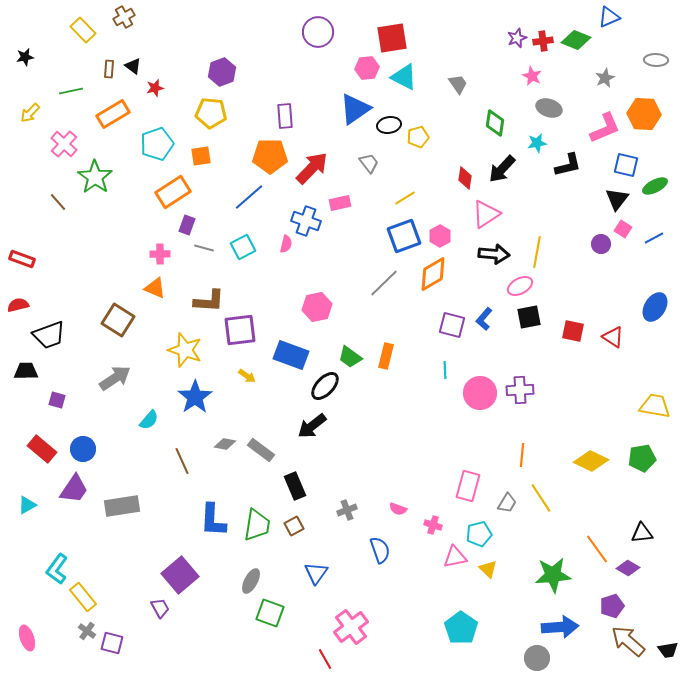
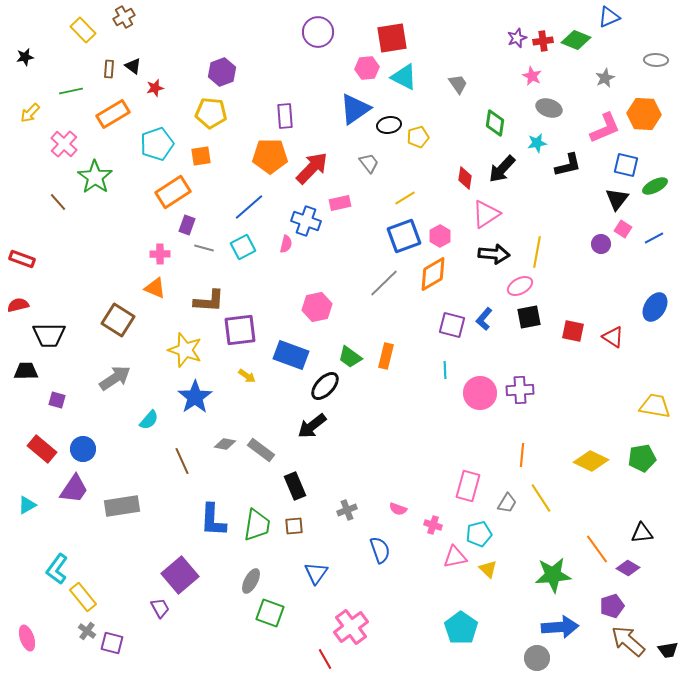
blue line at (249, 197): moved 10 px down
black trapezoid at (49, 335): rotated 20 degrees clockwise
brown square at (294, 526): rotated 24 degrees clockwise
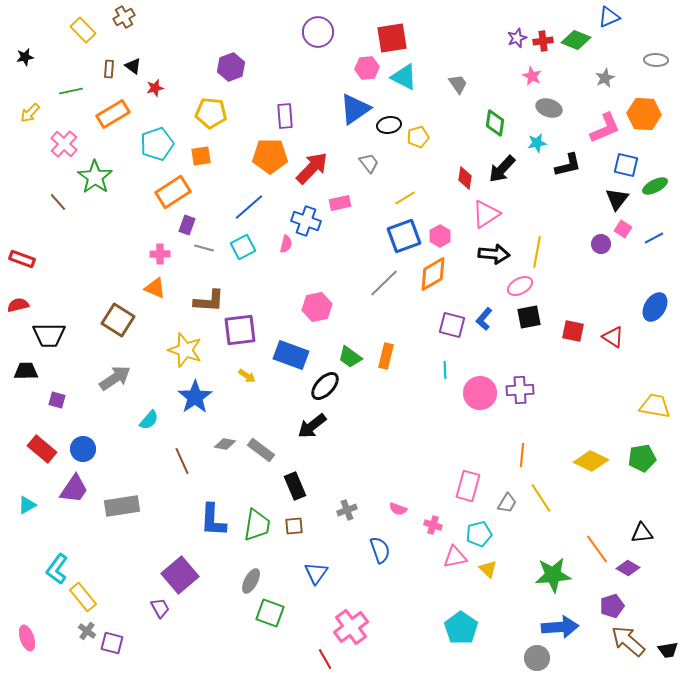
purple hexagon at (222, 72): moved 9 px right, 5 px up
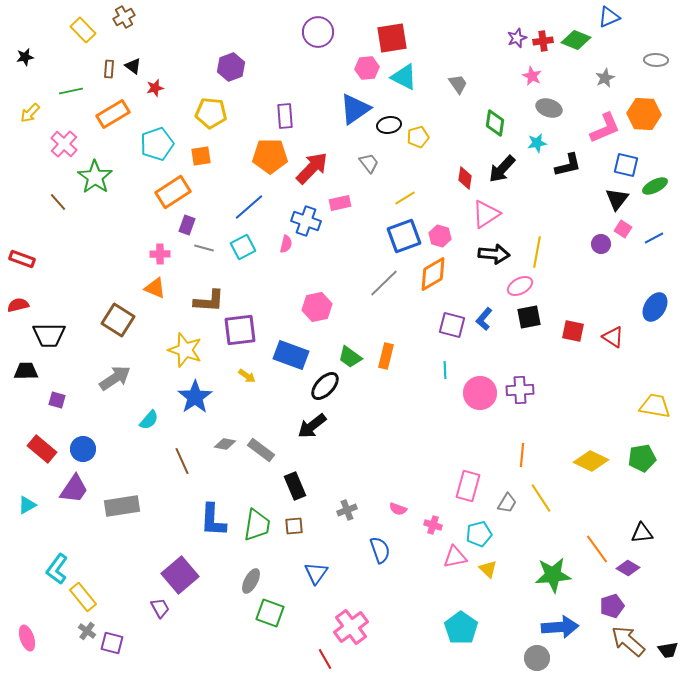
pink hexagon at (440, 236): rotated 15 degrees counterclockwise
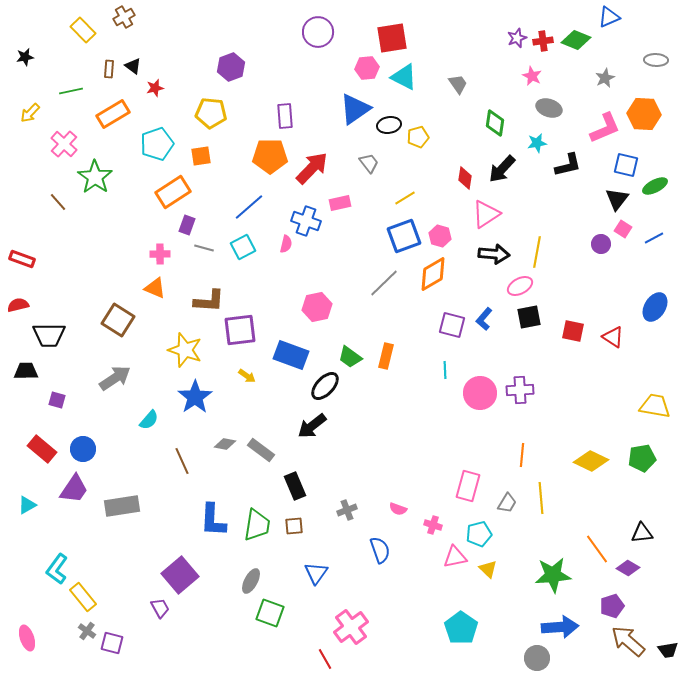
yellow line at (541, 498): rotated 28 degrees clockwise
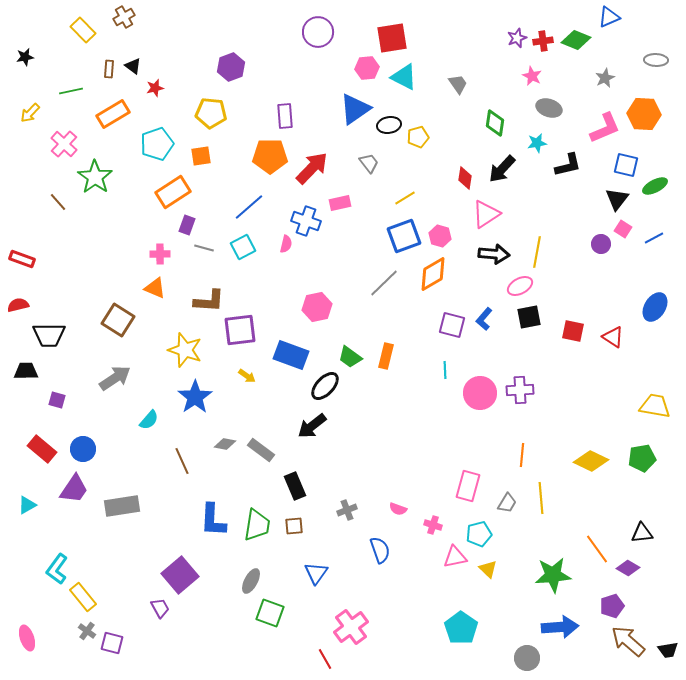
gray circle at (537, 658): moved 10 px left
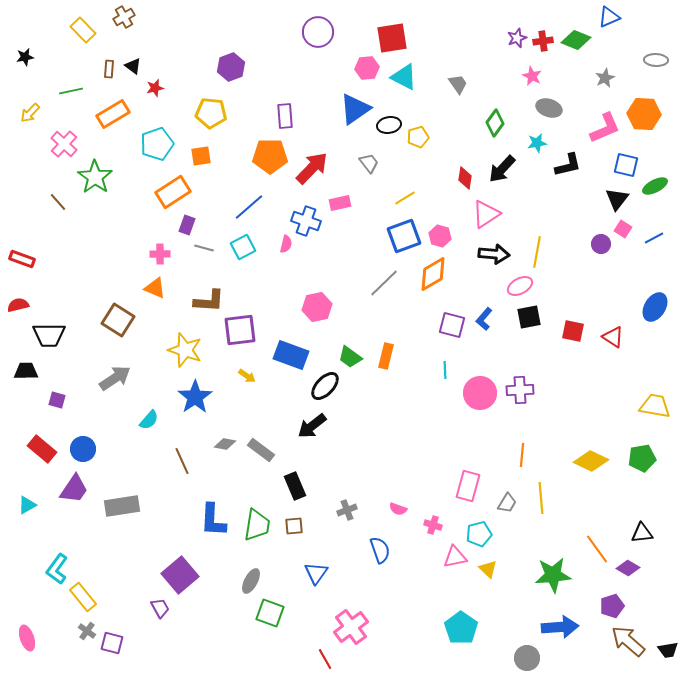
green diamond at (495, 123): rotated 28 degrees clockwise
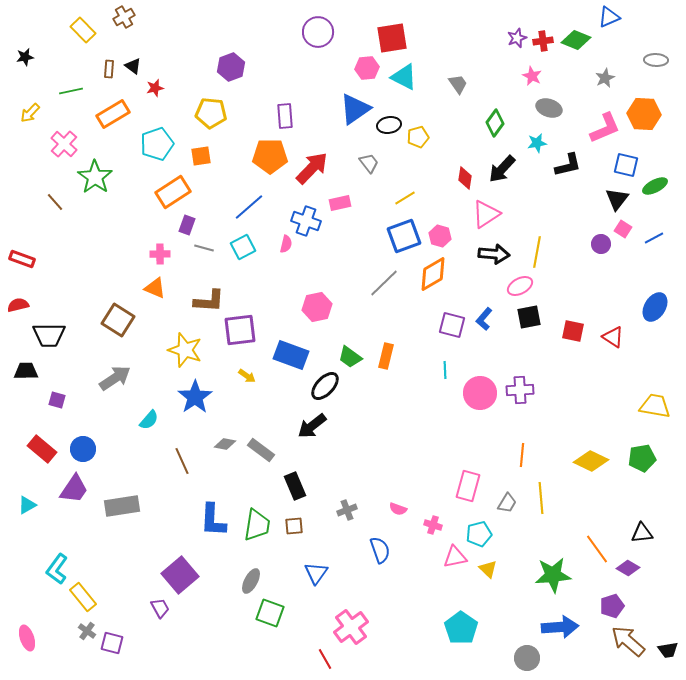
brown line at (58, 202): moved 3 px left
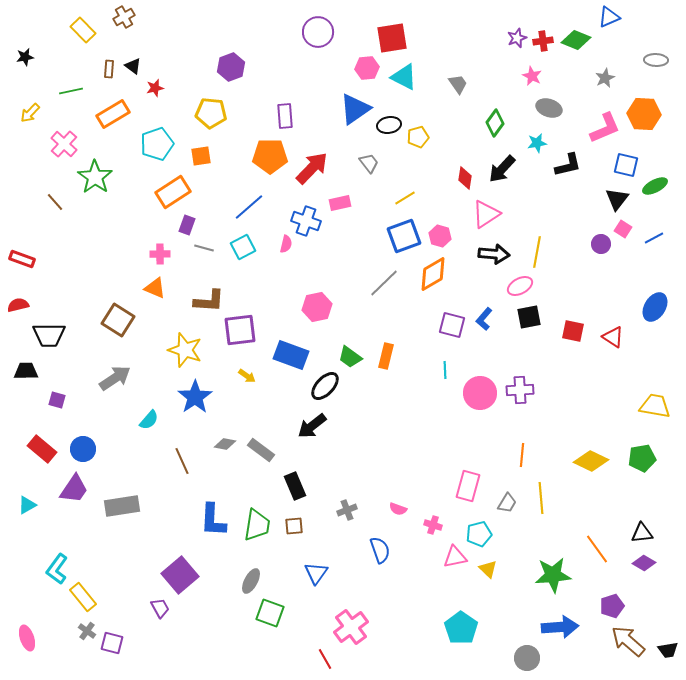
purple diamond at (628, 568): moved 16 px right, 5 px up
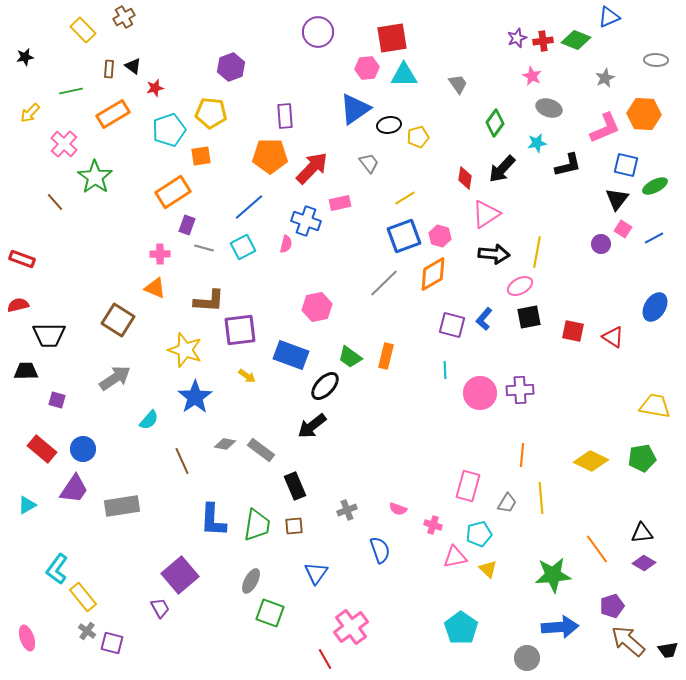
cyan triangle at (404, 77): moved 2 px up; rotated 28 degrees counterclockwise
cyan pentagon at (157, 144): moved 12 px right, 14 px up
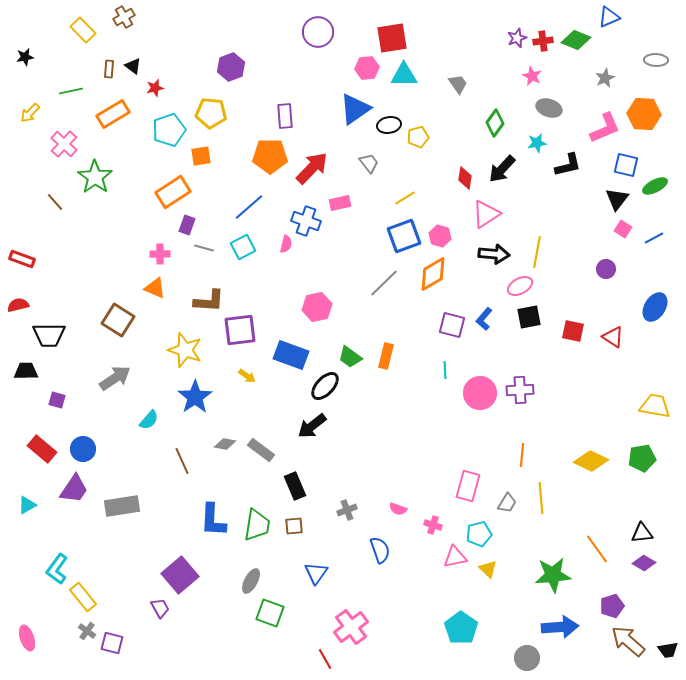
purple circle at (601, 244): moved 5 px right, 25 px down
